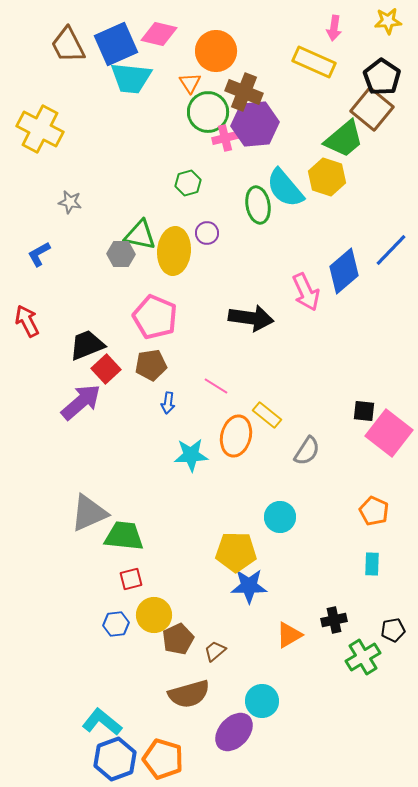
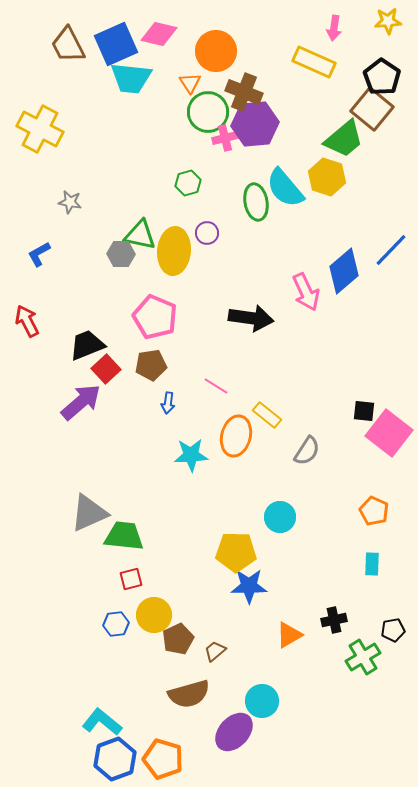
green ellipse at (258, 205): moved 2 px left, 3 px up
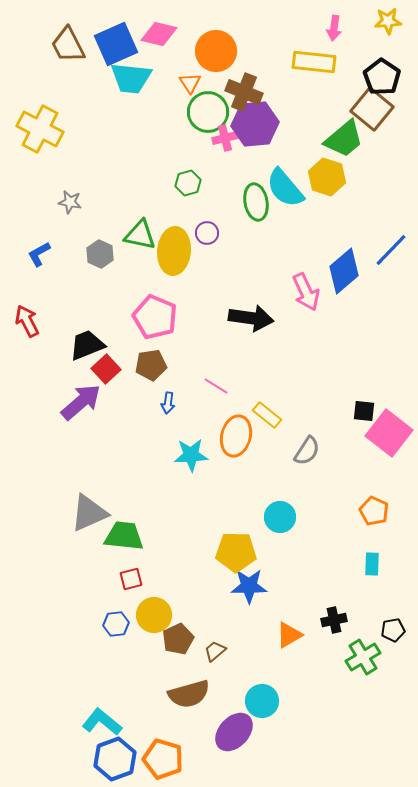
yellow rectangle at (314, 62): rotated 18 degrees counterclockwise
gray hexagon at (121, 254): moved 21 px left; rotated 24 degrees clockwise
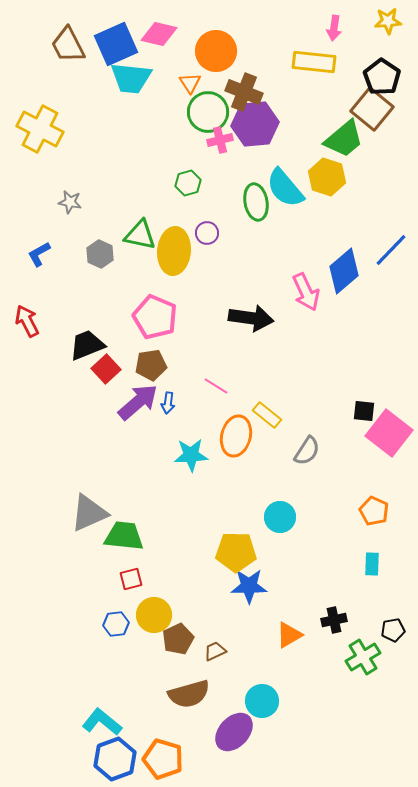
pink cross at (225, 138): moved 5 px left, 2 px down
purple arrow at (81, 402): moved 57 px right
brown trapezoid at (215, 651): rotated 15 degrees clockwise
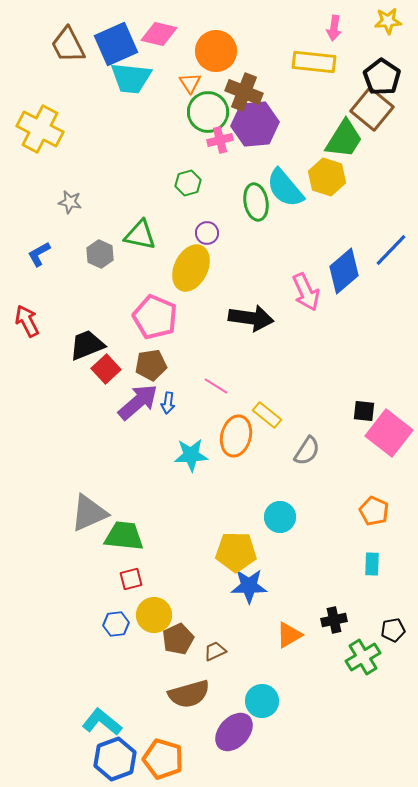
green trapezoid at (344, 139): rotated 18 degrees counterclockwise
yellow ellipse at (174, 251): moved 17 px right, 17 px down; rotated 21 degrees clockwise
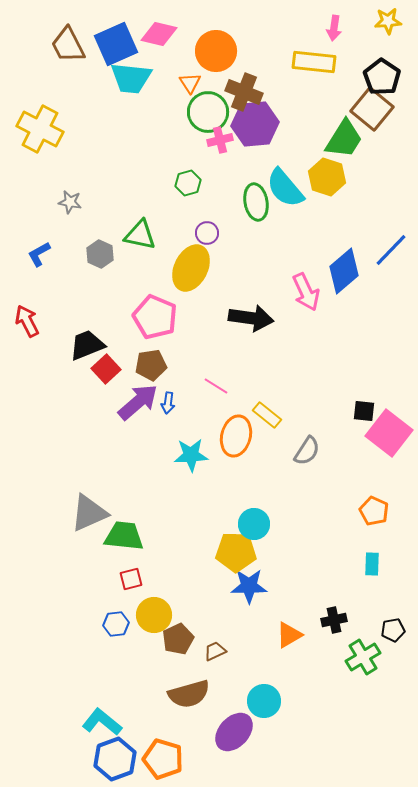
cyan circle at (280, 517): moved 26 px left, 7 px down
cyan circle at (262, 701): moved 2 px right
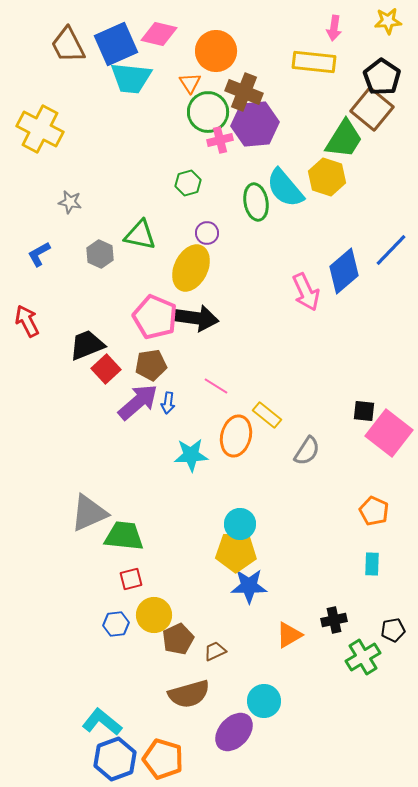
black arrow at (251, 318): moved 55 px left
cyan circle at (254, 524): moved 14 px left
